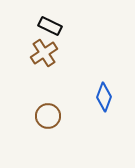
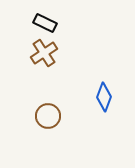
black rectangle: moved 5 px left, 3 px up
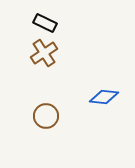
blue diamond: rotated 76 degrees clockwise
brown circle: moved 2 px left
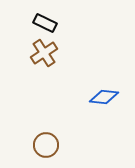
brown circle: moved 29 px down
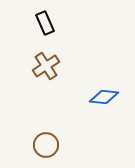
black rectangle: rotated 40 degrees clockwise
brown cross: moved 2 px right, 13 px down
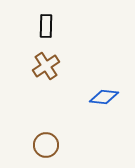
black rectangle: moved 1 px right, 3 px down; rotated 25 degrees clockwise
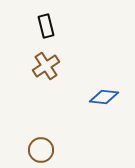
black rectangle: rotated 15 degrees counterclockwise
brown circle: moved 5 px left, 5 px down
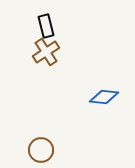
brown cross: moved 14 px up
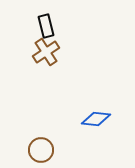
blue diamond: moved 8 px left, 22 px down
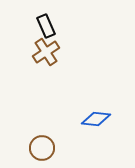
black rectangle: rotated 10 degrees counterclockwise
brown circle: moved 1 px right, 2 px up
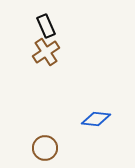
brown circle: moved 3 px right
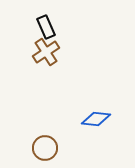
black rectangle: moved 1 px down
